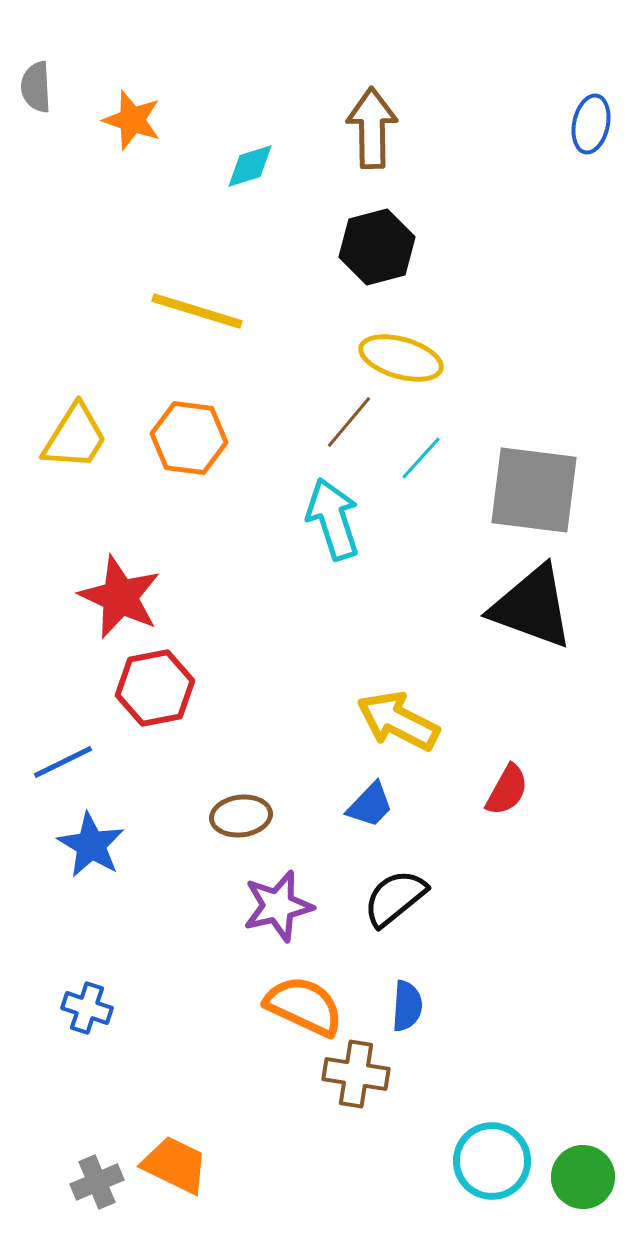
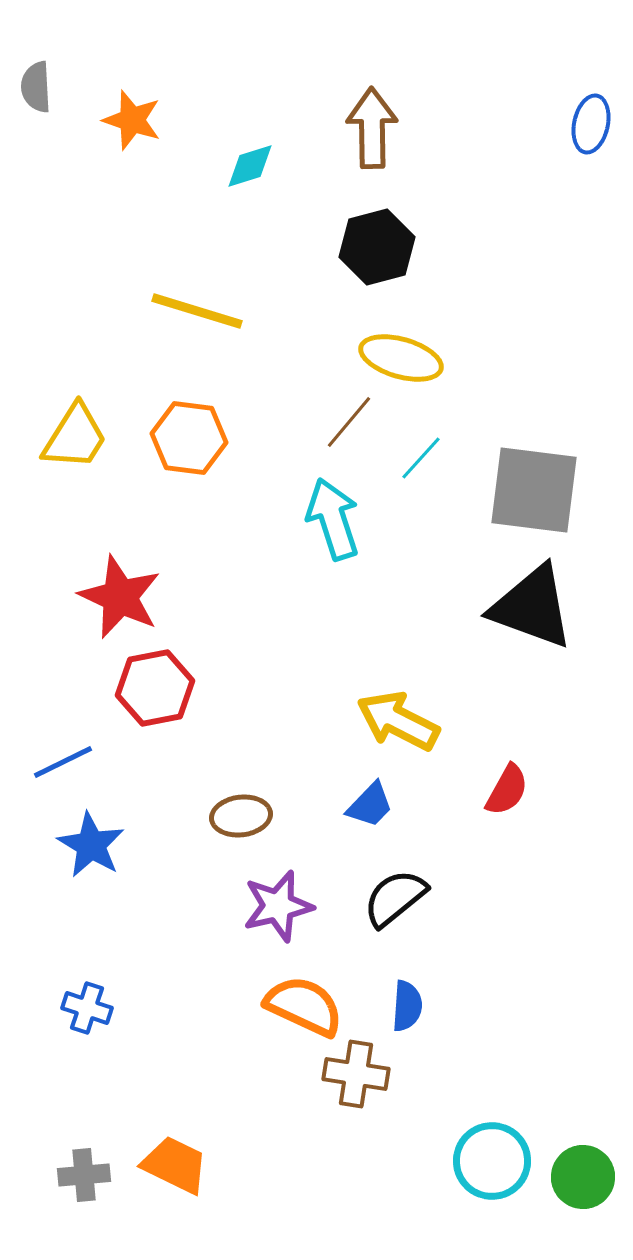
gray cross: moved 13 px left, 7 px up; rotated 18 degrees clockwise
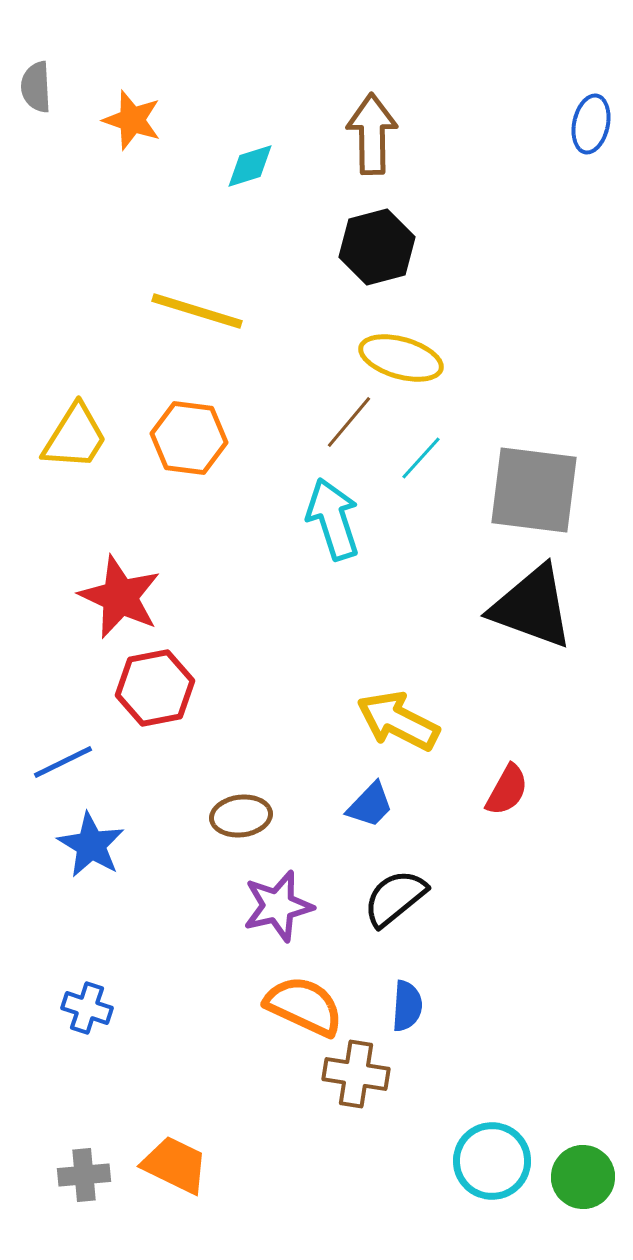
brown arrow: moved 6 px down
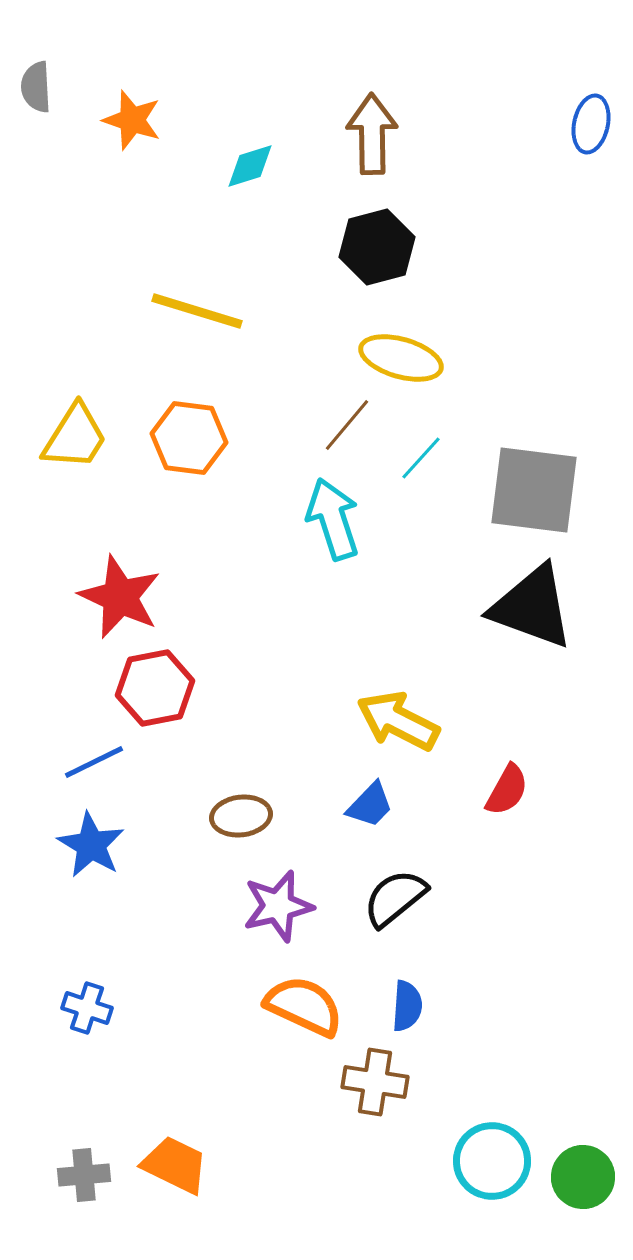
brown line: moved 2 px left, 3 px down
blue line: moved 31 px right
brown cross: moved 19 px right, 8 px down
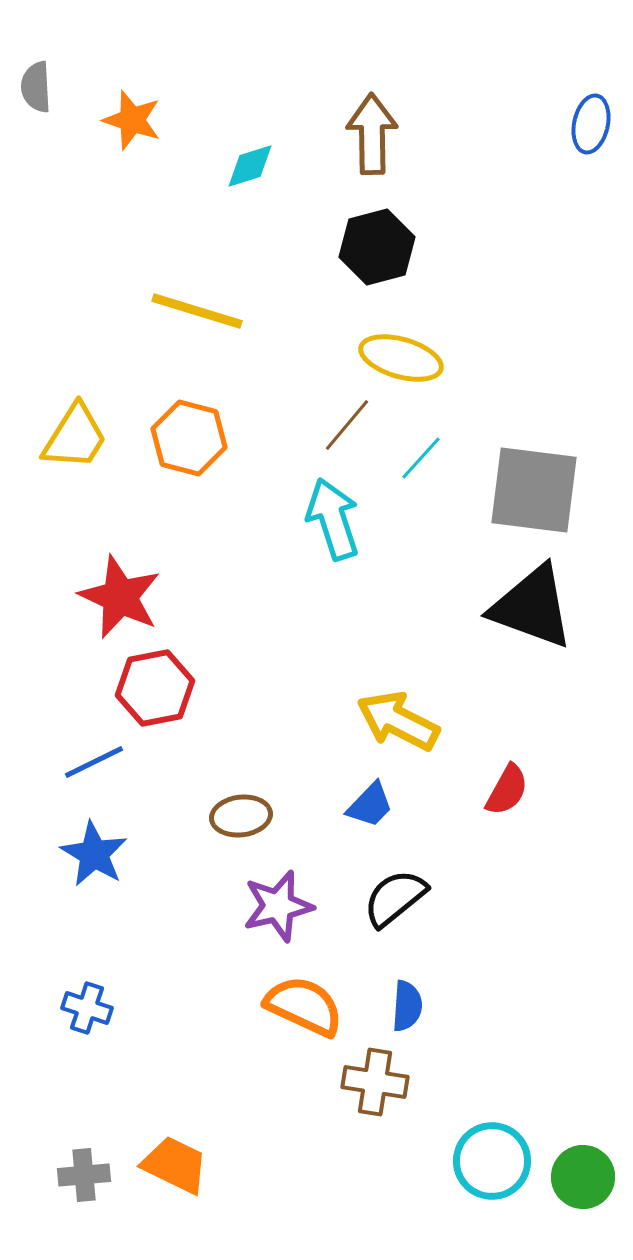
orange hexagon: rotated 8 degrees clockwise
blue star: moved 3 px right, 9 px down
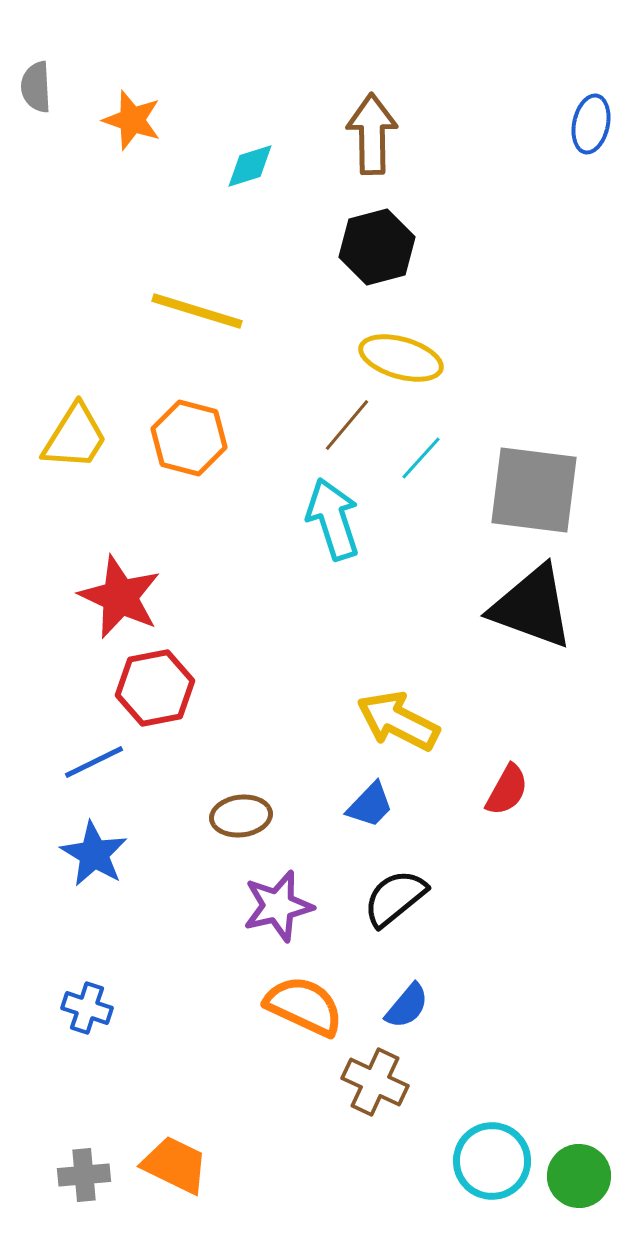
blue semicircle: rotated 36 degrees clockwise
brown cross: rotated 16 degrees clockwise
green circle: moved 4 px left, 1 px up
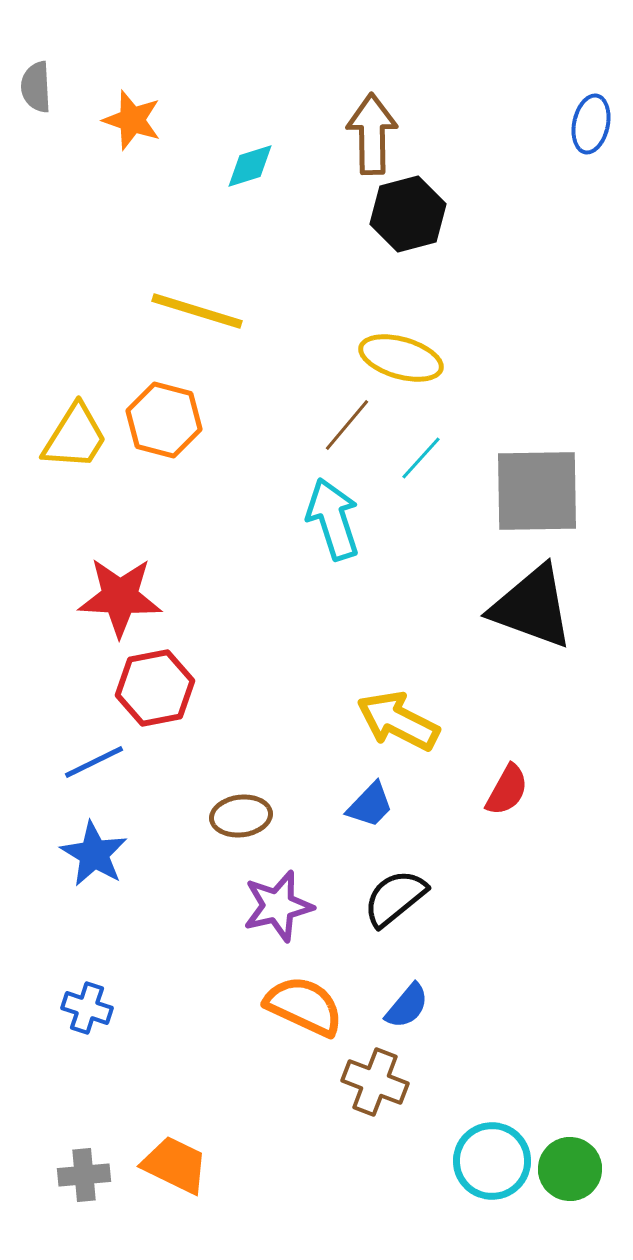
black hexagon: moved 31 px right, 33 px up
orange hexagon: moved 25 px left, 18 px up
gray square: moved 3 px right, 1 px down; rotated 8 degrees counterclockwise
red star: rotated 22 degrees counterclockwise
brown cross: rotated 4 degrees counterclockwise
green circle: moved 9 px left, 7 px up
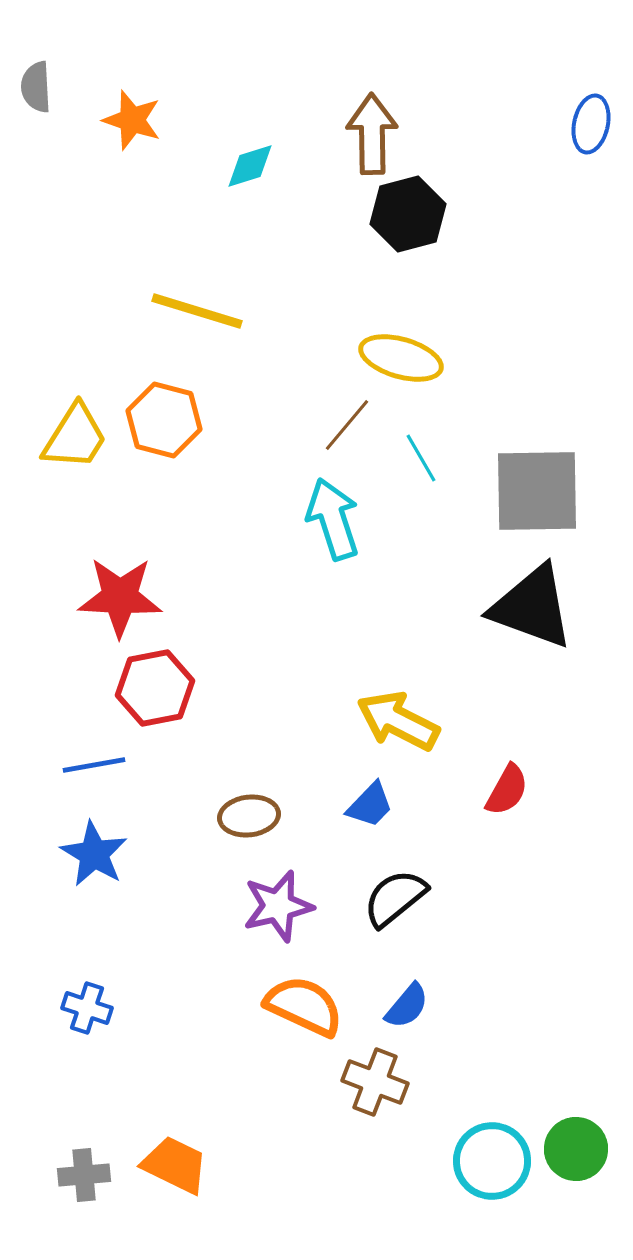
cyan line: rotated 72 degrees counterclockwise
blue line: moved 3 px down; rotated 16 degrees clockwise
brown ellipse: moved 8 px right
green circle: moved 6 px right, 20 px up
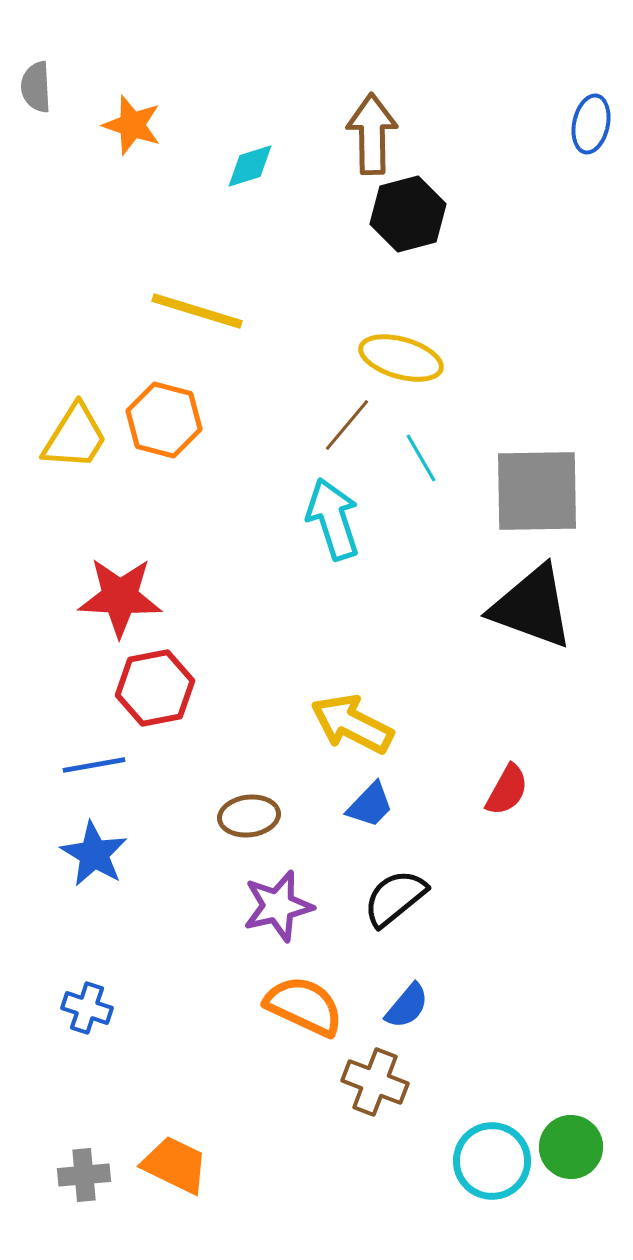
orange star: moved 5 px down
yellow arrow: moved 46 px left, 3 px down
green circle: moved 5 px left, 2 px up
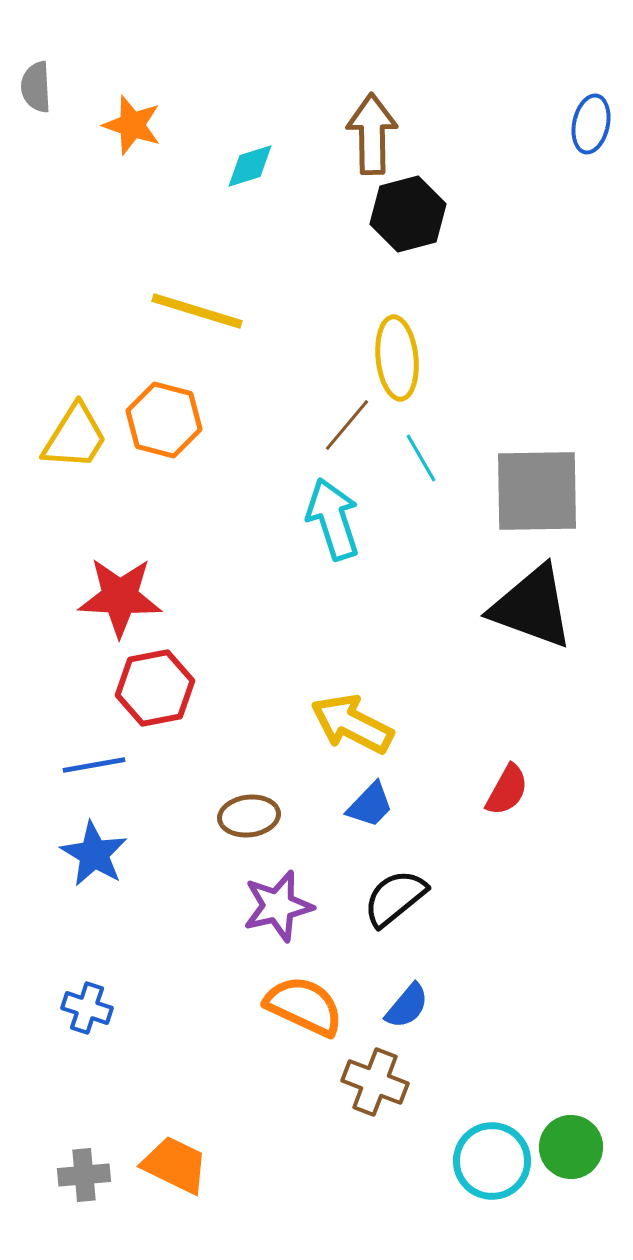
yellow ellipse: moved 4 px left; rotated 68 degrees clockwise
